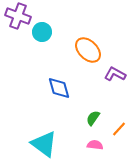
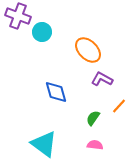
purple L-shape: moved 13 px left, 5 px down
blue diamond: moved 3 px left, 4 px down
orange line: moved 23 px up
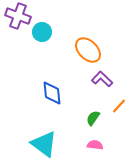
purple L-shape: rotated 15 degrees clockwise
blue diamond: moved 4 px left, 1 px down; rotated 10 degrees clockwise
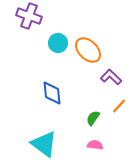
purple cross: moved 11 px right
cyan circle: moved 16 px right, 11 px down
purple L-shape: moved 9 px right, 2 px up
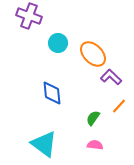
orange ellipse: moved 5 px right, 4 px down
